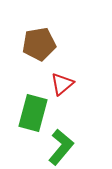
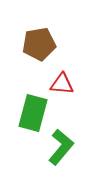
red triangle: rotated 45 degrees clockwise
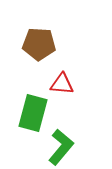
brown pentagon: rotated 12 degrees clockwise
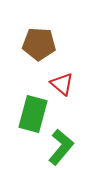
red triangle: rotated 35 degrees clockwise
green rectangle: moved 1 px down
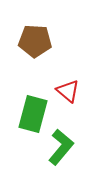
brown pentagon: moved 4 px left, 3 px up
red triangle: moved 6 px right, 7 px down
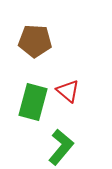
green rectangle: moved 12 px up
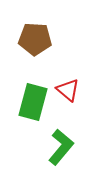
brown pentagon: moved 2 px up
red triangle: moved 1 px up
